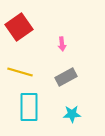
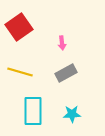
pink arrow: moved 1 px up
gray rectangle: moved 4 px up
cyan rectangle: moved 4 px right, 4 px down
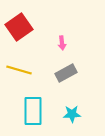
yellow line: moved 1 px left, 2 px up
